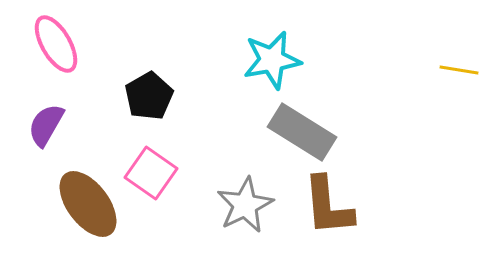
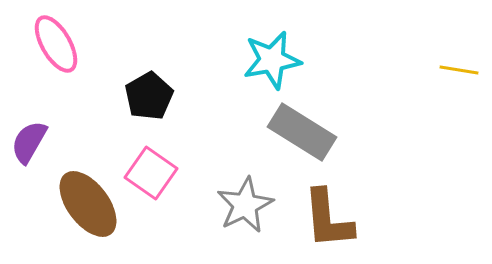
purple semicircle: moved 17 px left, 17 px down
brown L-shape: moved 13 px down
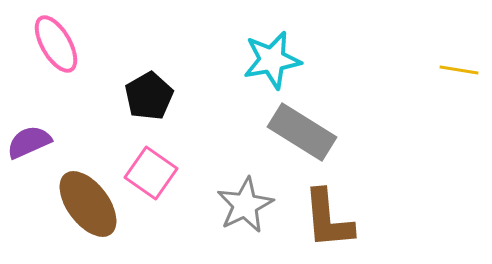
purple semicircle: rotated 36 degrees clockwise
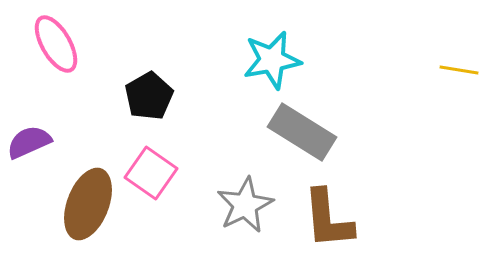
brown ellipse: rotated 58 degrees clockwise
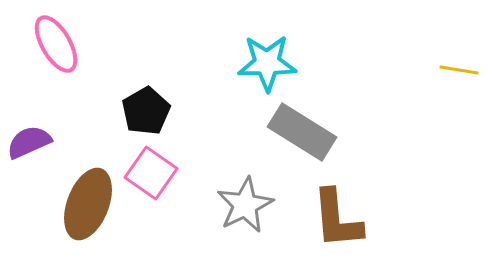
cyan star: moved 5 px left, 3 px down; rotated 10 degrees clockwise
black pentagon: moved 3 px left, 15 px down
brown L-shape: moved 9 px right
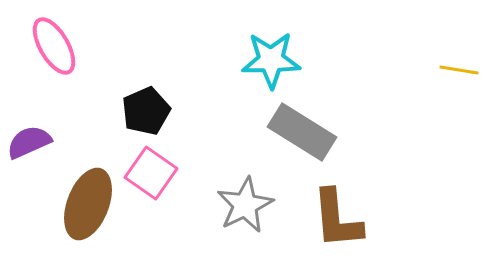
pink ellipse: moved 2 px left, 2 px down
cyan star: moved 4 px right, 3 px up
black pentagon: rotated 6 degrees clockwise
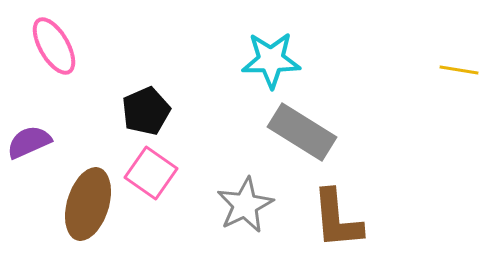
brown ellipse: rotated 4 degrees counterclockwise
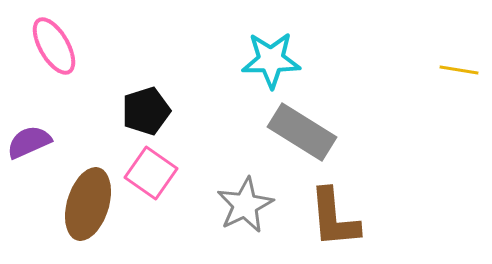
black pentagon: rotated 6 degrees clockwise
brown L-shape: moved 3 px left, 1 px up
